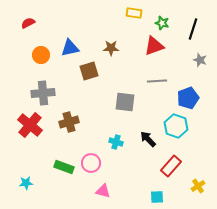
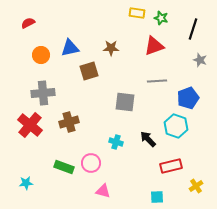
yellow rectangle: moved 3 px right
green star: moved 1 px left, 5 px up
red rectangle: rotated 35 degrees clockwise
yellow cross: moved 2 px left
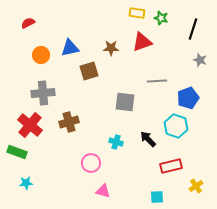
red triangle: moved 12 px left, 4 px up
green rectangle: moved 47 px left, 15 px up
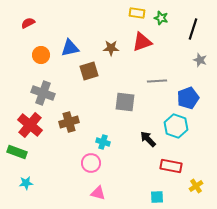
gray cross: rotated 25 degrees clockwise
cyan cross: moved 13 px left
red rectangle: rotated 25 degrees clockwise
pink triangle: moved 5 px left, 2 px down
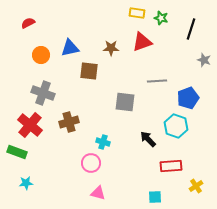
black line: moved 2 px left
gray star: moved 4 px right
brown square: rotated 24 degrees clockwise
red rectangle: rotated 15 degrees counterclockwise
cyan square: moved 2 px left
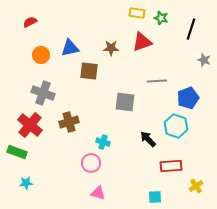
red semicircle: moved 2 px right, 1 px up
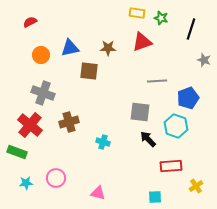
brown star: moved 3 px left
gray square: moved 15 px right, 10 px down
pink circle: moved 35 px left, 15 px down
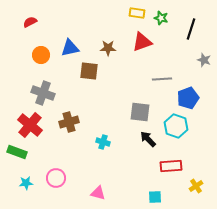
gray line: moved 5 px right, 2 px up
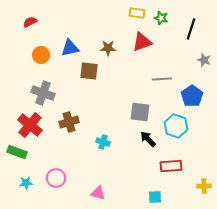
blue pentagon: moved 4 px right, 2 px up; rotated 15 degrees counterclockwise
yellow cross: moved 8 px right; rotated 32 degrees clockwise
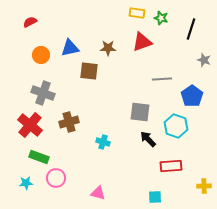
green rectangle: moved 22 px right, 5 px down
